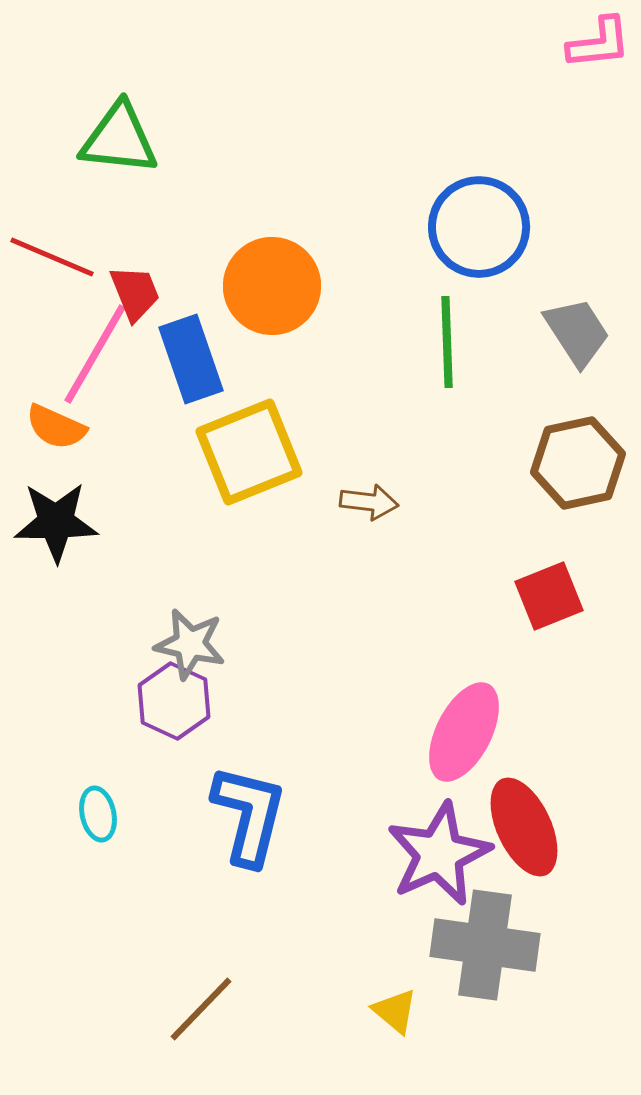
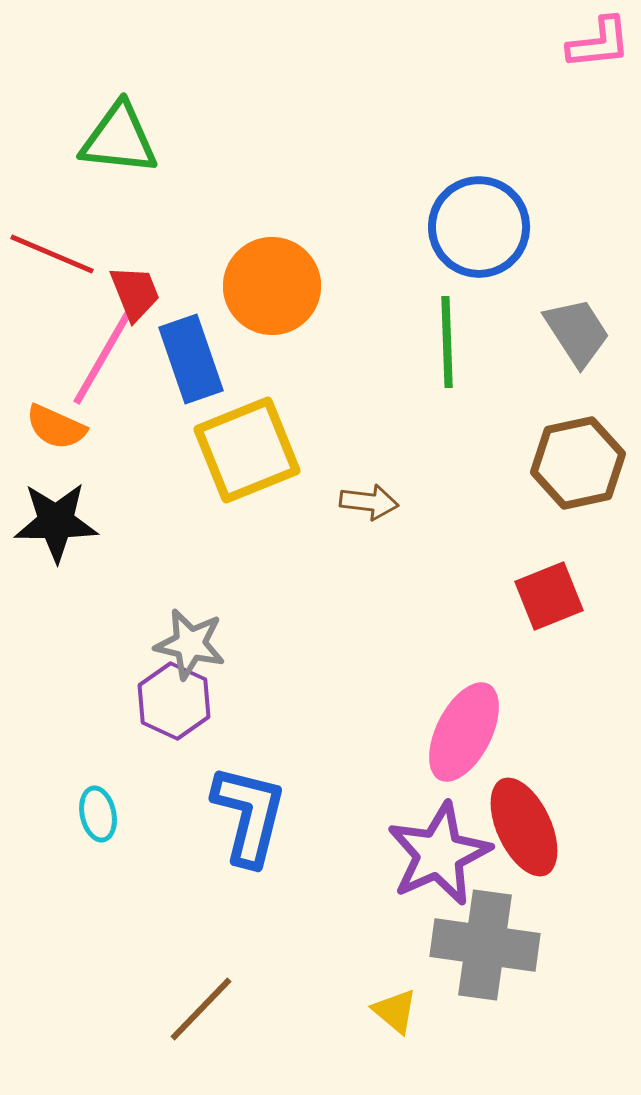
red line: moved 3 px up
pink line: moved 9 px right, 1 px down
yellow square: moved 2 px left, 2 px up
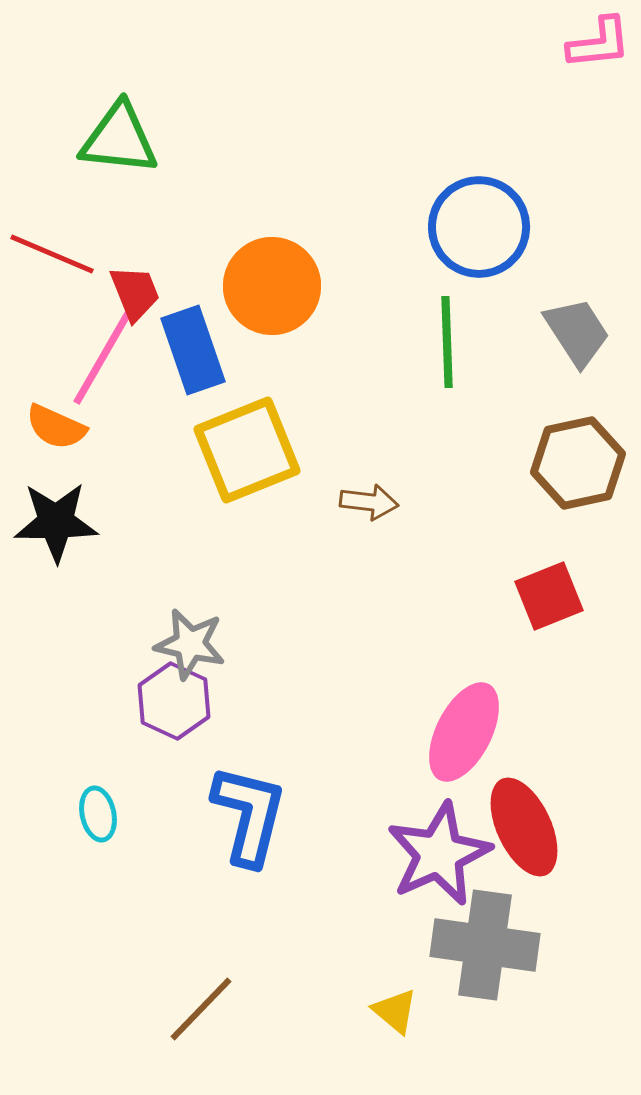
blue rectangle: moved 2 px right, 9 px up
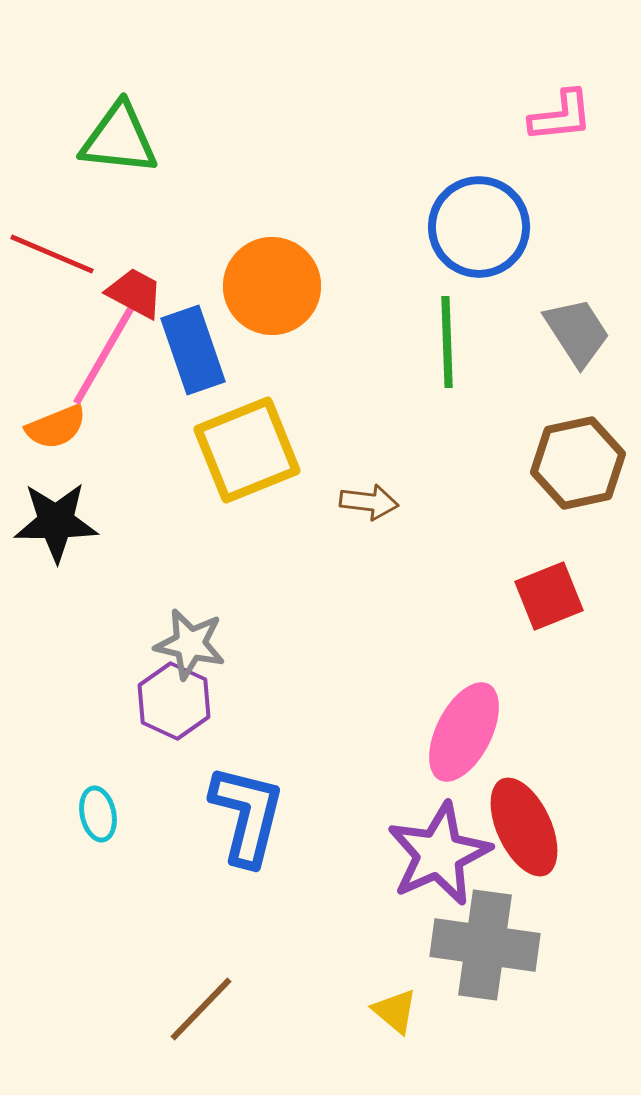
pink L-shape: moved 38 px left, 73 px down
red trapezoid: rotated 40 degrees counterclockwise
orange semicircle: rotated 46 degrees counterclockwise
blue L-shape: moved 2 px left
